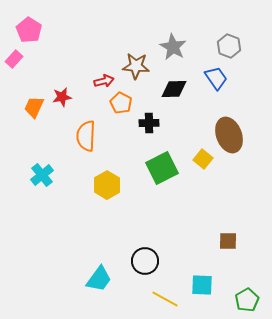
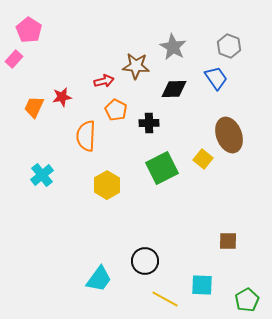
orange pentagon: moved 5 px left, 7 px down
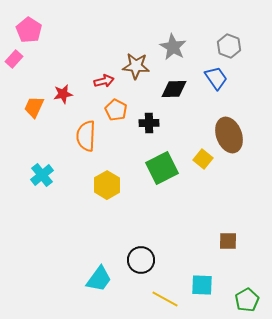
red star: moved 1 px right, 3 px up
black circle: moved 4 px left, 1 px up
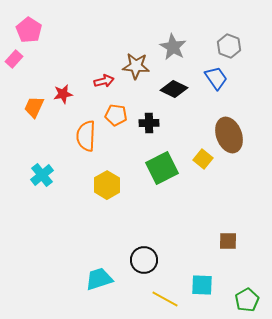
black diamond: rotated 28 degrees clockwise
orange pentagon: moved 5 px down; rotated 20 degrees counterclockwise
black circle: moved 3 px right
cyan trapezoid: rotated 144 degrees counterclockwise
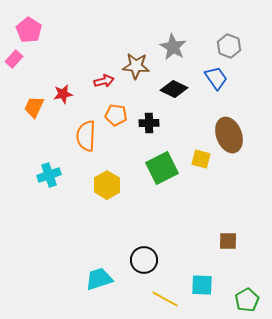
yellow square: moved 2 px left; rotated 24 degrees counterclockwise
cyan cross: moved 7 px right; rotated 20 degrees clockwise
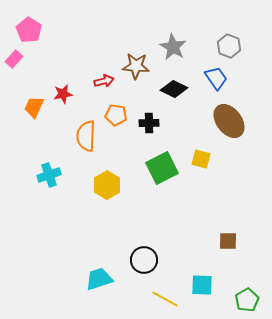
brown ellipse: moved 14 px up; rotated 16 degrees counterclockwise
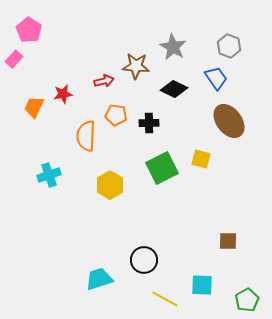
yellow hexagon: moved 3 px right
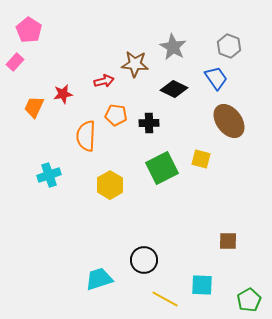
pink rectangle: moved 1 px right, 3 px down
brown star: moved 1 px left, 2 px up
green pentagon: moved 2 px right
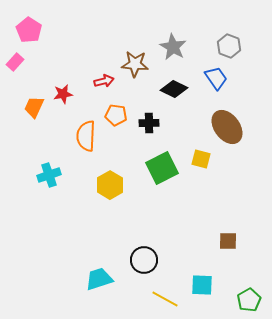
brown ellipse: moved 2 px left, 6 px down
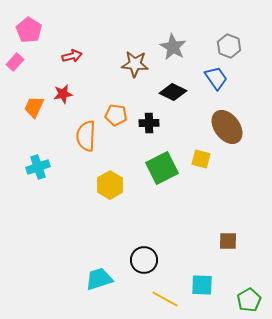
red arrow: moved 32 px left, 25 px up
black diamond: moved 1 px left, 3 px down
cyan cross: moved 11 px left, 8 px up
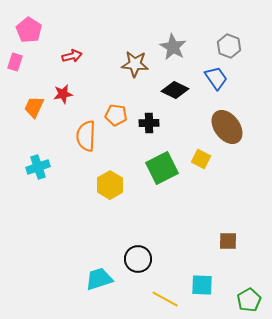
pink rectangle: rotated 24 degrees counterclockwise
black diamond: moved 2 px right, 2 px up
yellow square: rotated 12 degrees clockwise
black circle: moved 6 px left, 1 px up
